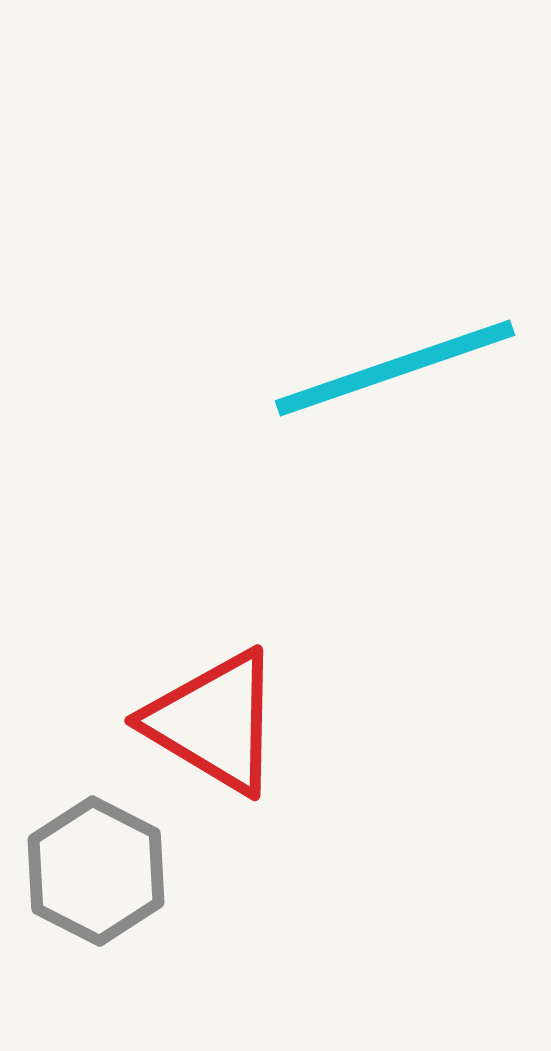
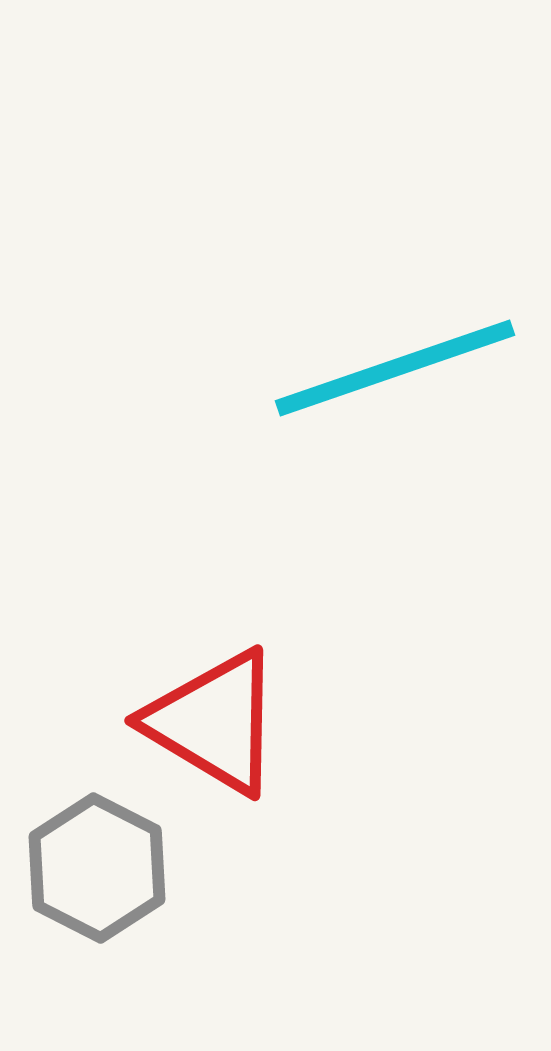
gray hexagon: moved 1 px right, 3 px up
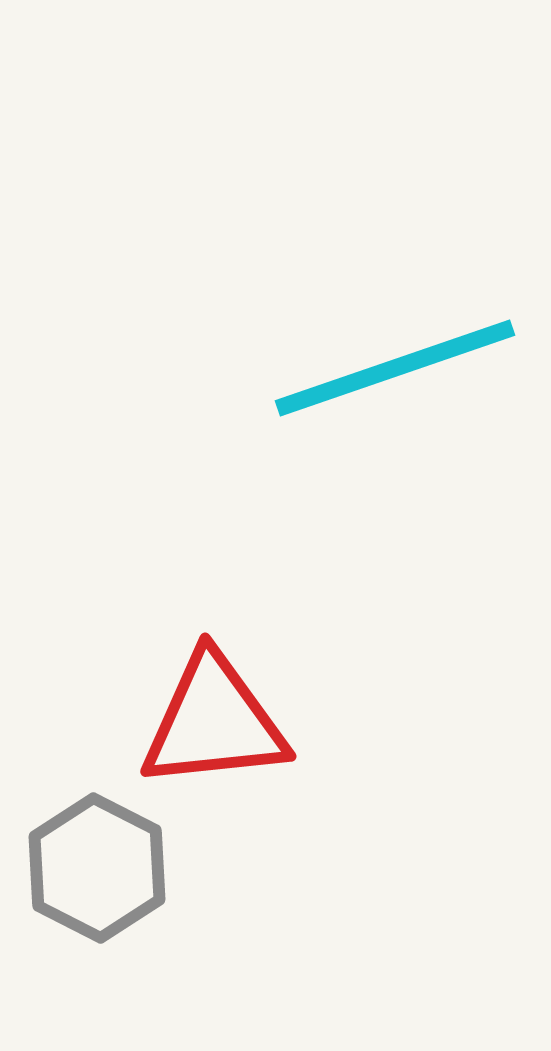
red triangle: rotated 37 degrees counterclockwise
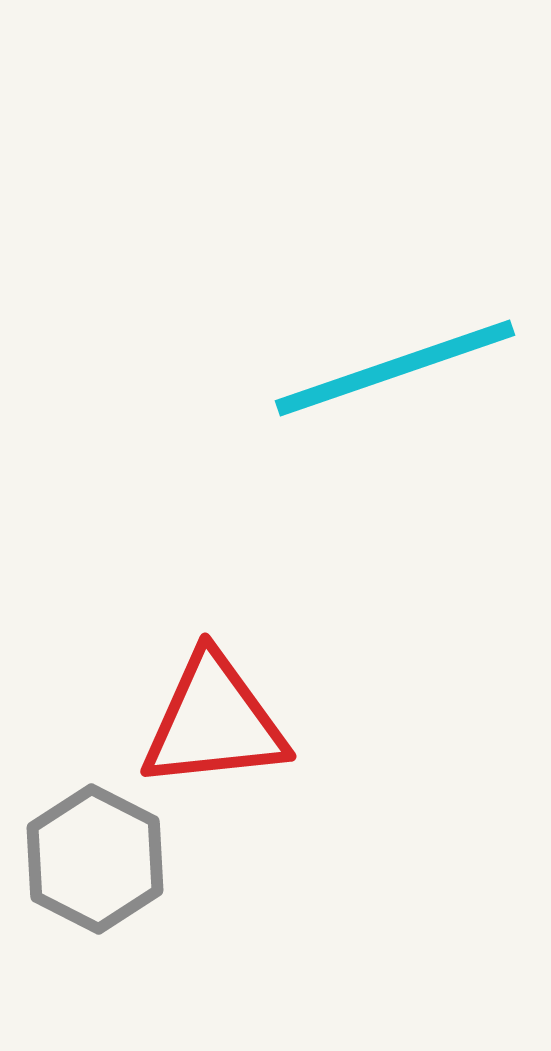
gray hexagon: moved 2 px left, 9 px up
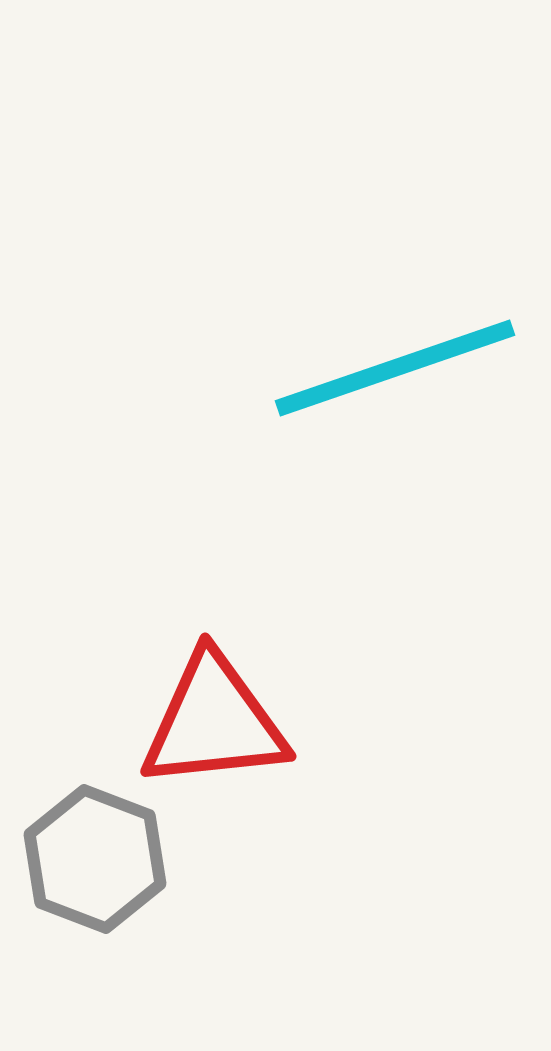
gray hexagon: rotated 6 degrees counterclockwise
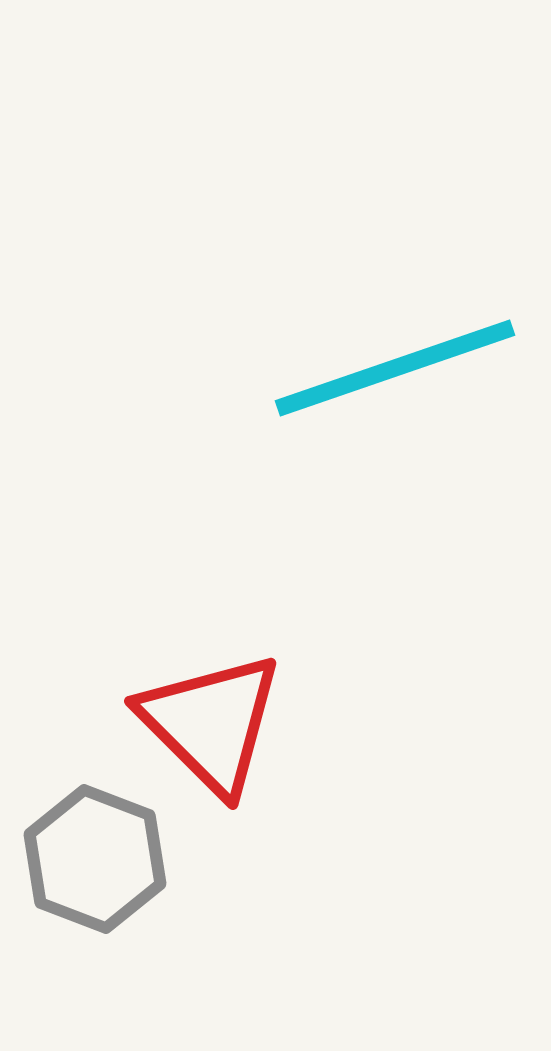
red triangle: moved 3 px left, 1 px down; rotated 51 degrees clockwise
